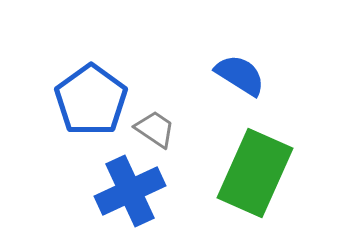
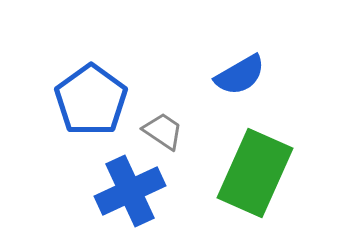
blue semicircle: rotated 118 degrees clockwise
gray trapezoid: moved 8 px right, 2 px down
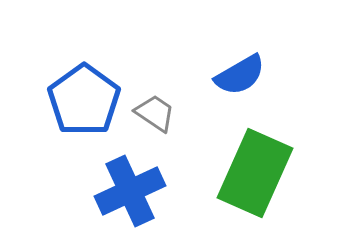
blue pentagon: moved 7 px left
gray trapezoid: moved 8 px left, 18 px up
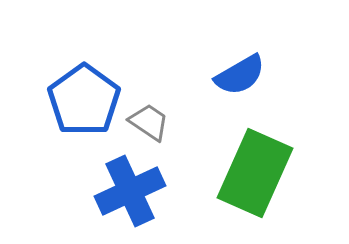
gray trapezoid: moved 6 px left, 9 px down
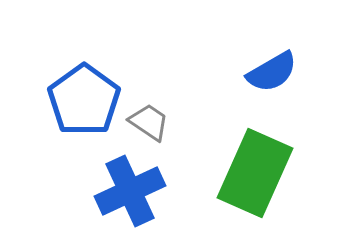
blue semicircle: moved 32 px right, 3 px up
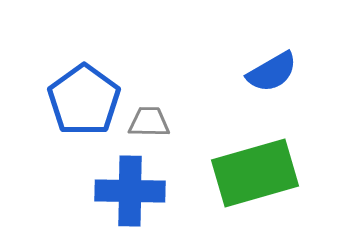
gray trapezoid: rotated 33 degrees counterclockwise
green rectangle: rotated 50 degrees clockwise
blue cross: rotated 26 degrees clockwise
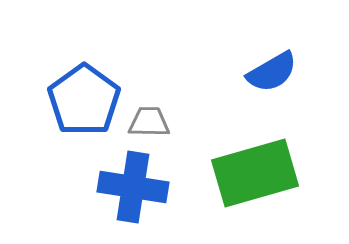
blue cross: moved 3 px right, 4 px up; rotated 8 degrees clockwise
